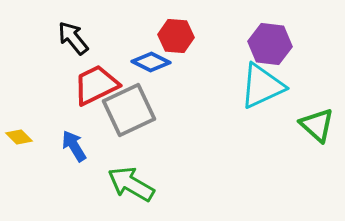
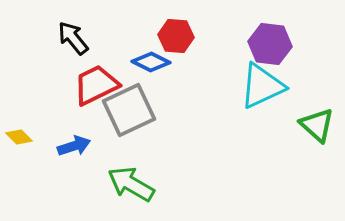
blue arrow: rotated 104 degrees clockwise
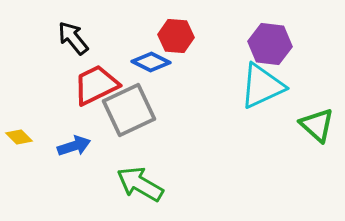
green arrow: moved 9 px right
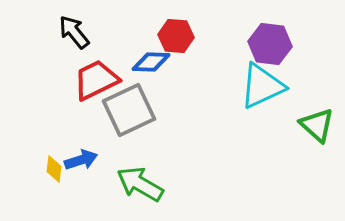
black arrow: moved 1 px right, 6 px up
blue diamond: rotated 24 degrees counterclockwise
red trapezoid: moved 5 px up
yellow diamond: moved 35 px right, 32 px down; rotated 52 degrees clockwise
blue arrow: moved 7 px right, 14 px down
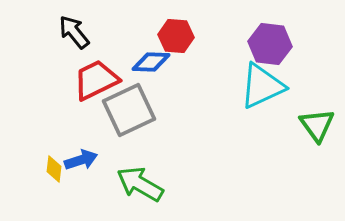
green triangle: rotated 12 degrees clockwise
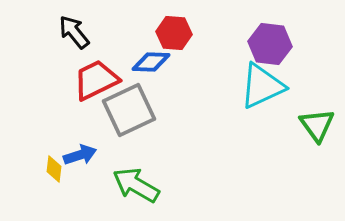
red hexagon: moved 2 px left, 3 px up
blue arrow: moved 1 px left, 5 px up
green arrow: moved 4 px left, 1 px down
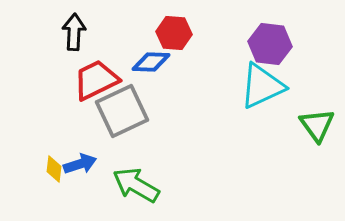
black arrow: rotated 42 degrees clockwise
gray square: moved 7 px left, 1 px down
blue arrow: moved 9 px down
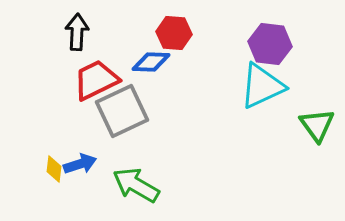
black arrow: moved 3 px right
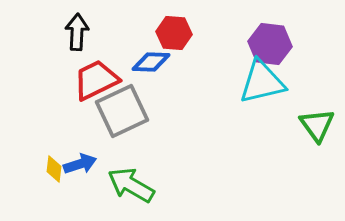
cyan triangle: moved 4 px up; rotated 12 degrees clockwise
green arrow: moved 5 px left
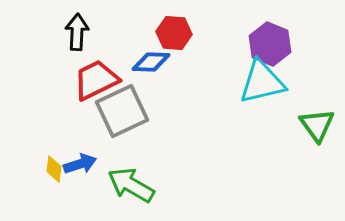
purple hexagon: rotated 15 degrees clockwise
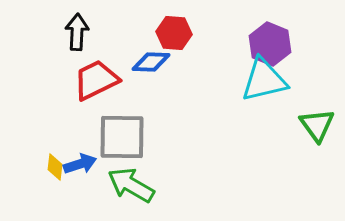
cyan triangle: moved 2 px right, 2 px up
gray square: moved 26 px down; rotated 26 degrees clockwise
yellow diamond: moved 1 px right, 2 px up
